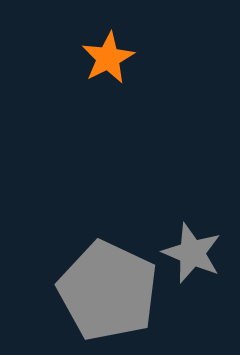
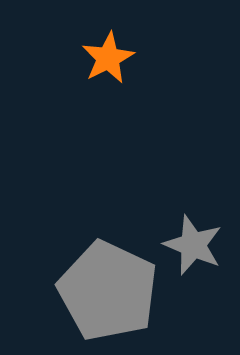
gray star: moved 1 px right, 8 px up
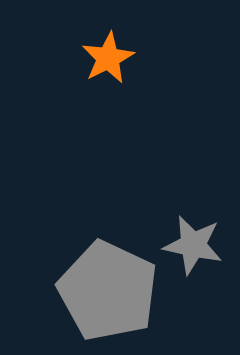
gray star: rotated 10 degrees counterclockwise
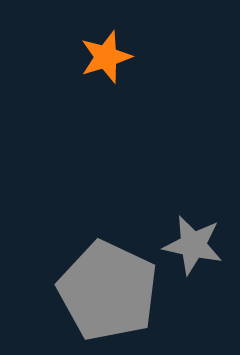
orange star: moved 2 px left, 1 px up; rotated 10 degrees clockwise
